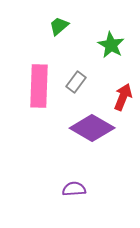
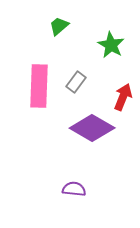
purple semicircle: rotated 10 degrees clockwise
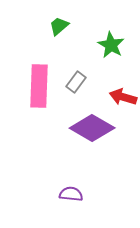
red arrow: rotated 96 degrees counterclockwise
purple semicircle: moved 3 px left, 5 px down
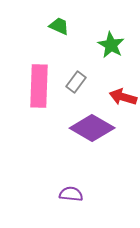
green trapezoid: rotated 65 degrees clockwise
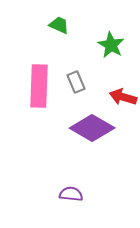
green trapezoid: moved 1 px up
gray rectangle: rotated 60 degrees counterclockwise
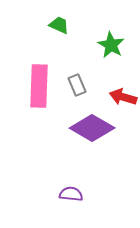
gray rectangle: moved 1 px right, 3 px down
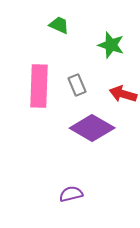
green star: rotated 12 degrees counterclockwise
red arrow: moved 3 px up
purple semicircle: rotated 20 degrees counterclockwise
